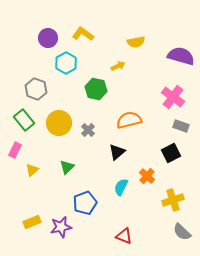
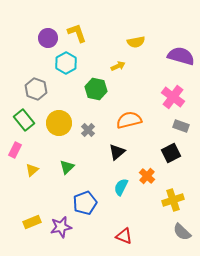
yellow L-shape: moved 6 px left, 1 px up; rotated 35 degrees clockwise
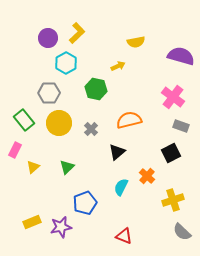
yellow L-shape: rotated 65 degrees clockwise
gray hexagon: moved 13 px right, 4 px down; rotated 20 degrees counterclockwise
gray cross: moved 3 px right, 1 px up
yellow triangle: moved 1 px right, 3 px up
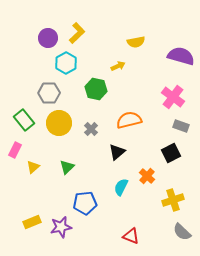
blue pentagon: rotated 15 degrees clockwise
red triangle: moved 7 px right
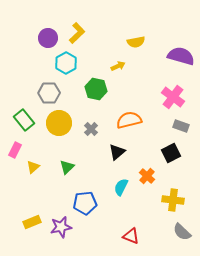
yellow cross: rotated 25 degrees clockwise
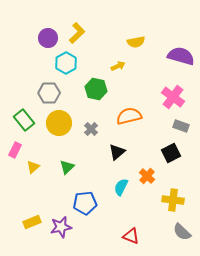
orange semicircle: moved 4 px up
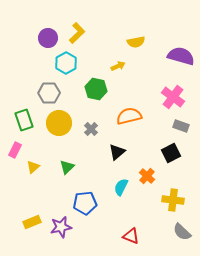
green rectangle: rotated 20 degrees clockwise
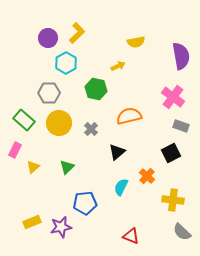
purple semicircle: rotated 64 degrees clockwise
green rectangle: rotated 30 degrees counterclockwise
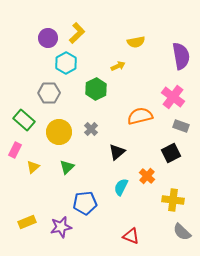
green hexagon: rotated 20 degrees clockwise
orange semicircle: moved 11 px right
yellow circle: moved 9 px down
yellow rectangle: moved 5 px left
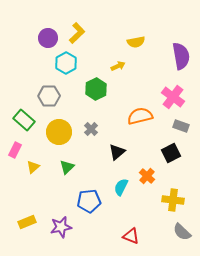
gray hexagon: moved 3 px down
blue pentagon: moved 4 px right, 2 px up
